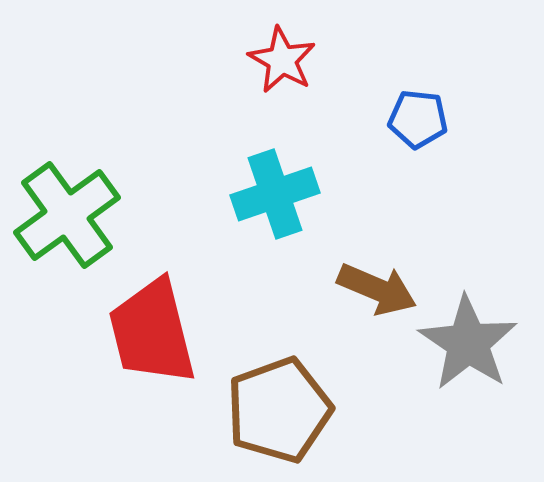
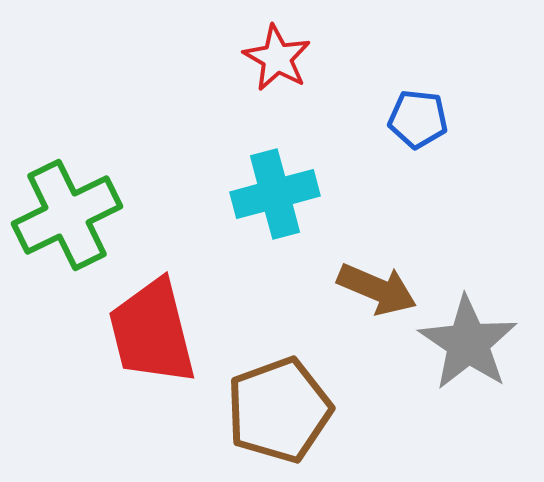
red star: moved 5 px left, 2 px up
cyan cross: rotated 4 degrees clockwise
green cross: rotated 10 degrees clockwise
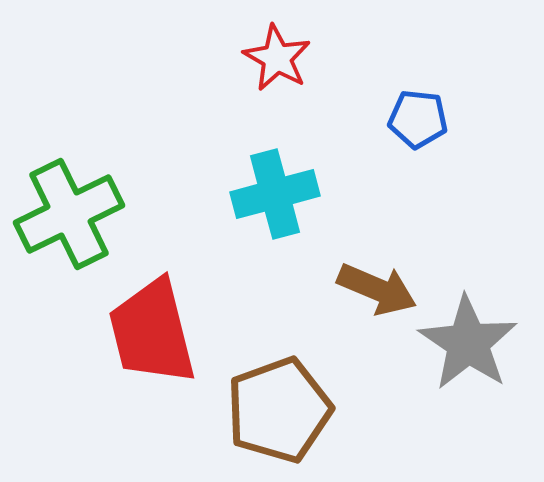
green cross: moved 2 px right, 1 px up
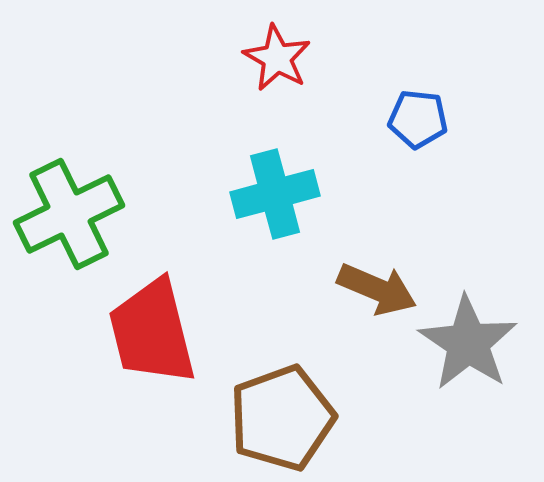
brown pentagon: moved 3 px right, 8 px down
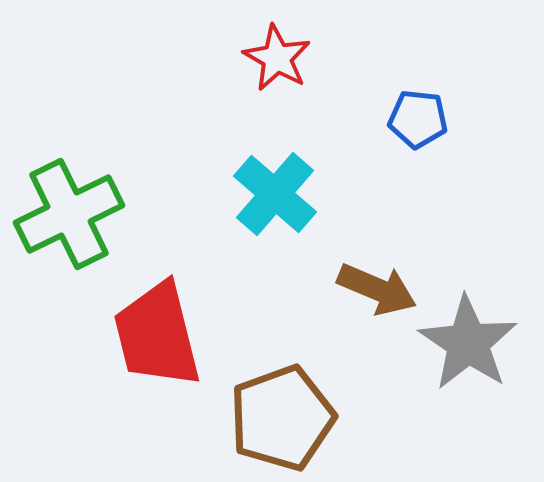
cyan cross: rotated 34 degrees counterclockwise
red trapezoid: moved 5 px right, 3 px down
